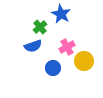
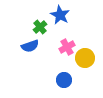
blue star: moved 1 px left, 1 px down
blue semicircle: moved 3 px left
yellow circle: moved 1 px right, 3 px up
blue circle: moved 11 px right, 12 px down
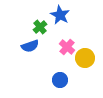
pink cross: rotated 21 degrees counterclockwise
blue circle: moved 4 px left
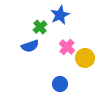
blue star: rotated 18 degrees clockwise
blue circle: moved 4 px down
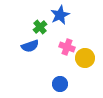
pink cross: rotated 21 degrees counterclockwise
